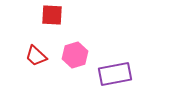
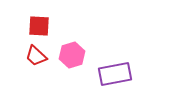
red square: moved 13 px left, 11 px down
pink hexagon: moved 3 px left
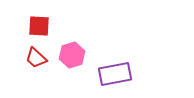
red trapezoid: moved 2 px down
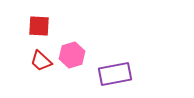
red trapezoid: moved 5 px right, 3 px down
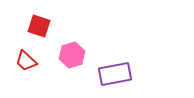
red square: rotated 15 degrees clockwise
red trapezoid: moved 15 px left
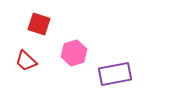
red square: moved 2 px up
pink hexagon: moved 2 px right, 2 px up
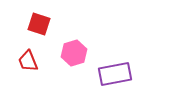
red trapezoid: moved 2 px right; rotated 25 degrees clockwise
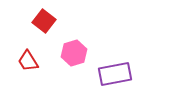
red square: moved 5 px right, 3 px up; rotated 20 degrees clockwise
red trapezoid: rotated 10 degrees counterclockwise
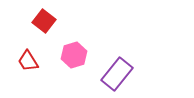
pink hexagon: moved 2 px down
purple rectangle: moved 2 px right; rotated 40 degrees counterclockwise
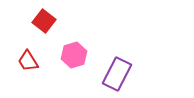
purple rectangle: rotated 12 degrees counterclockwise
